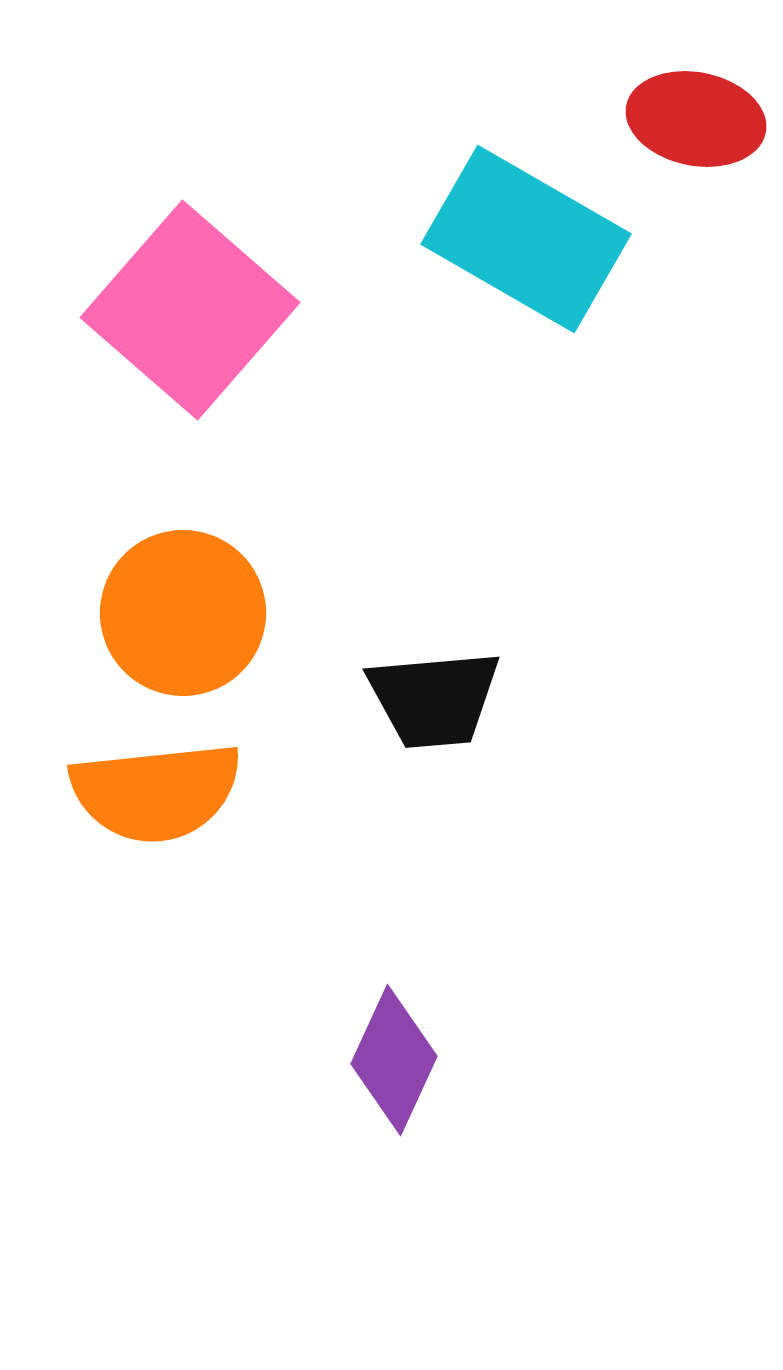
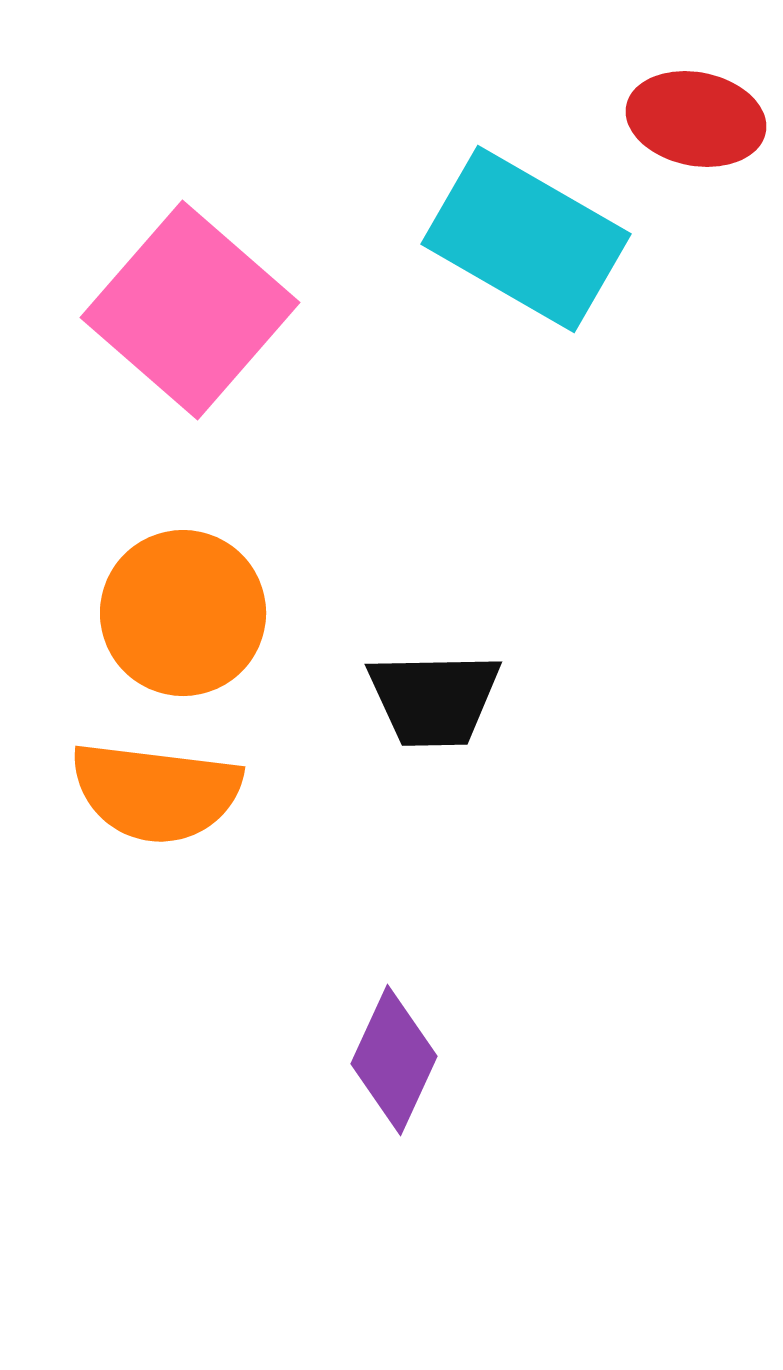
black trapezoid: rotated 4 degrees clockwise
orange semicircle: rotated 13 degrees clockwise
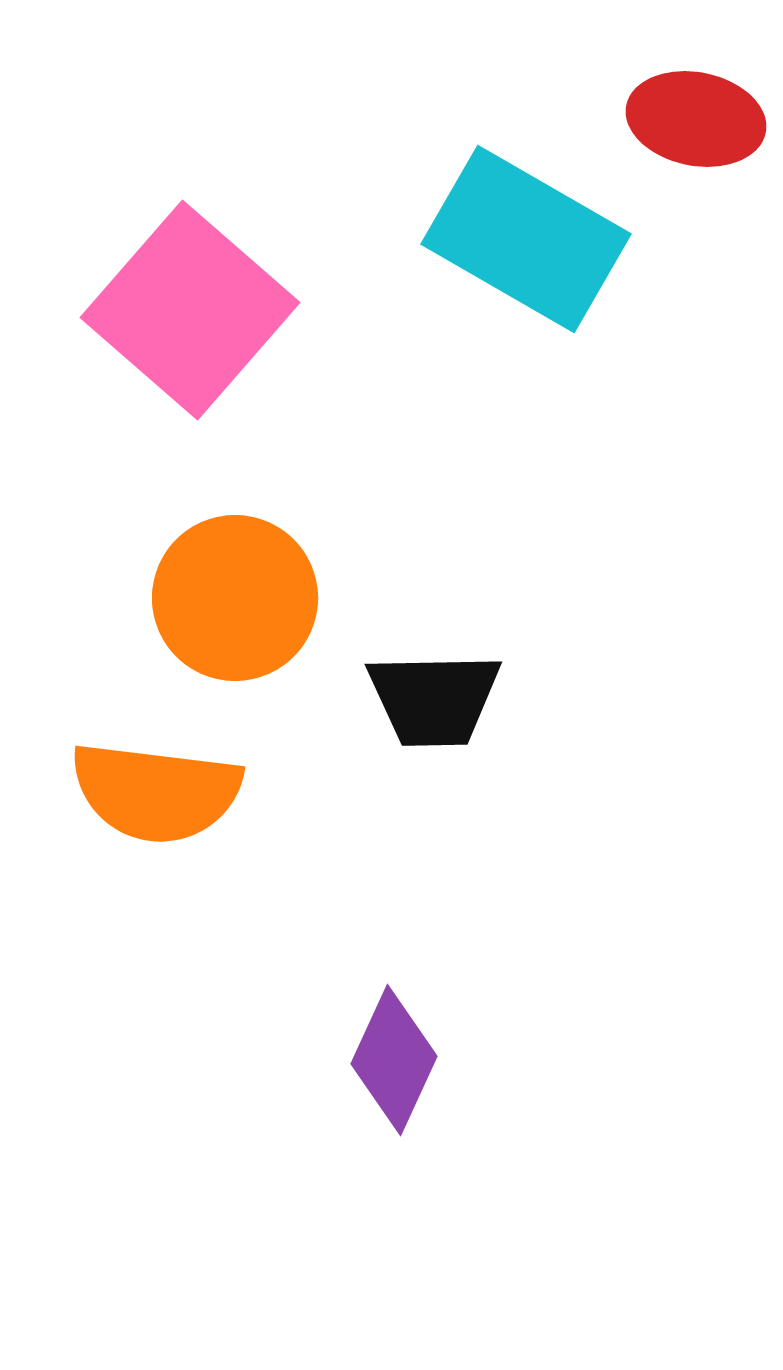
orange circle: moved 52 px right, 15 px up
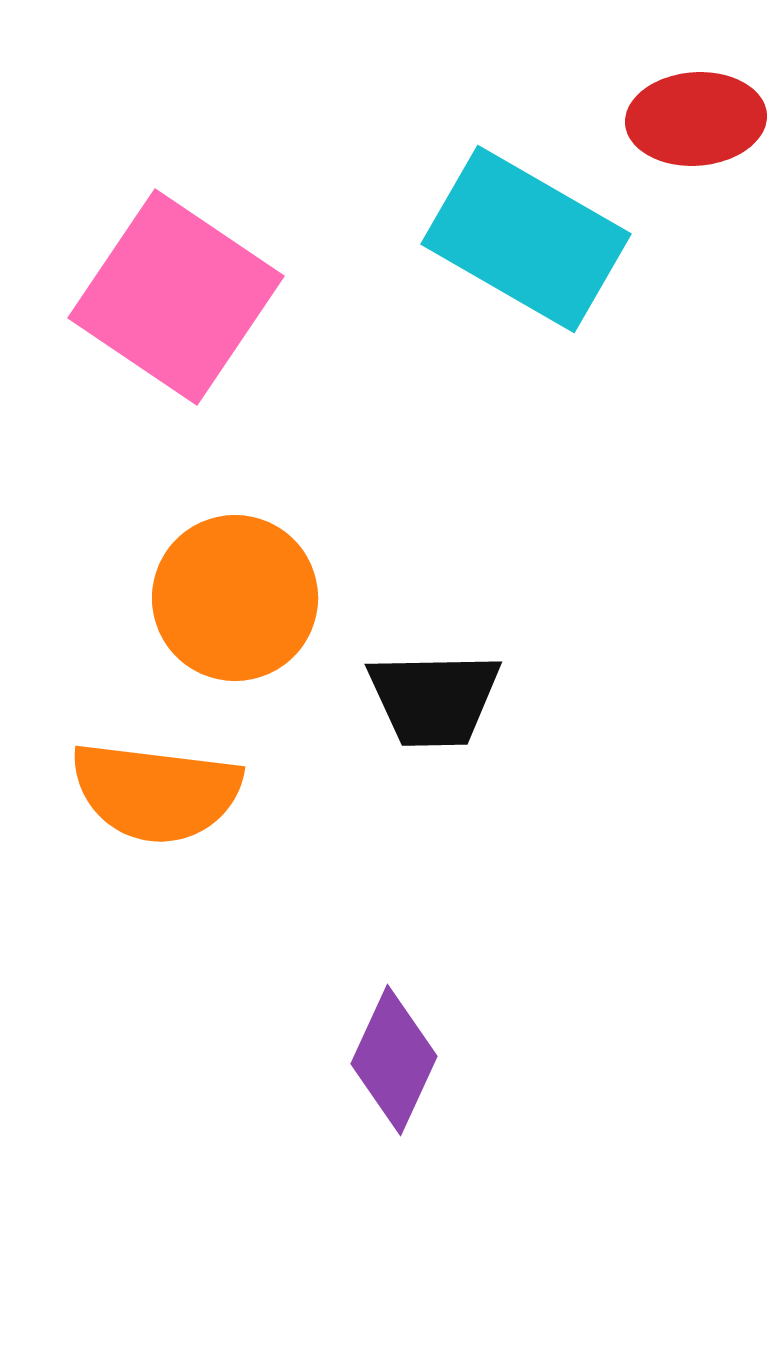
red ellipse: rotated 15 degrees counterclockwise
pink square: moved 14 px left, 13 px up; rotated 7 degrees counterclockwise
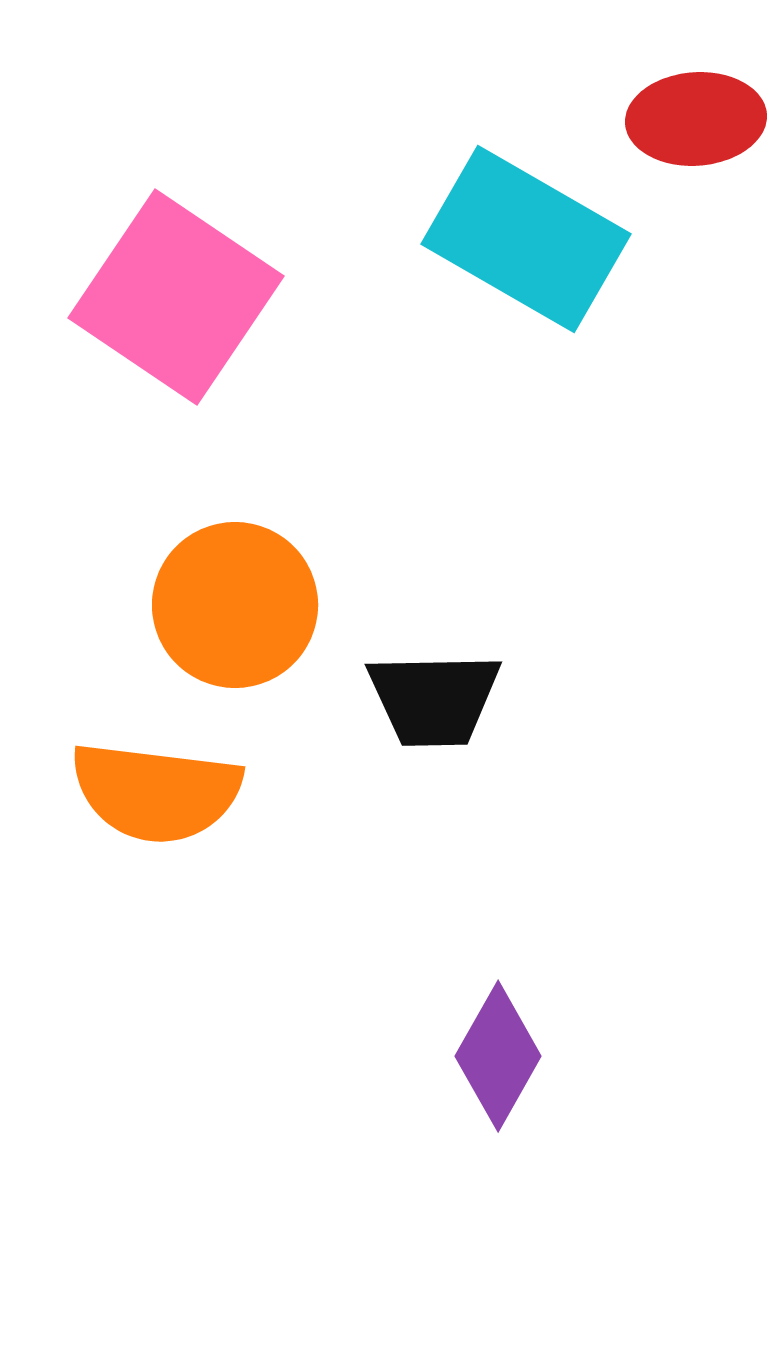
orange circle: moved 7 px down
purple diamond: moved 104 px right, 4 px up; rotated 5 degrees clockwise
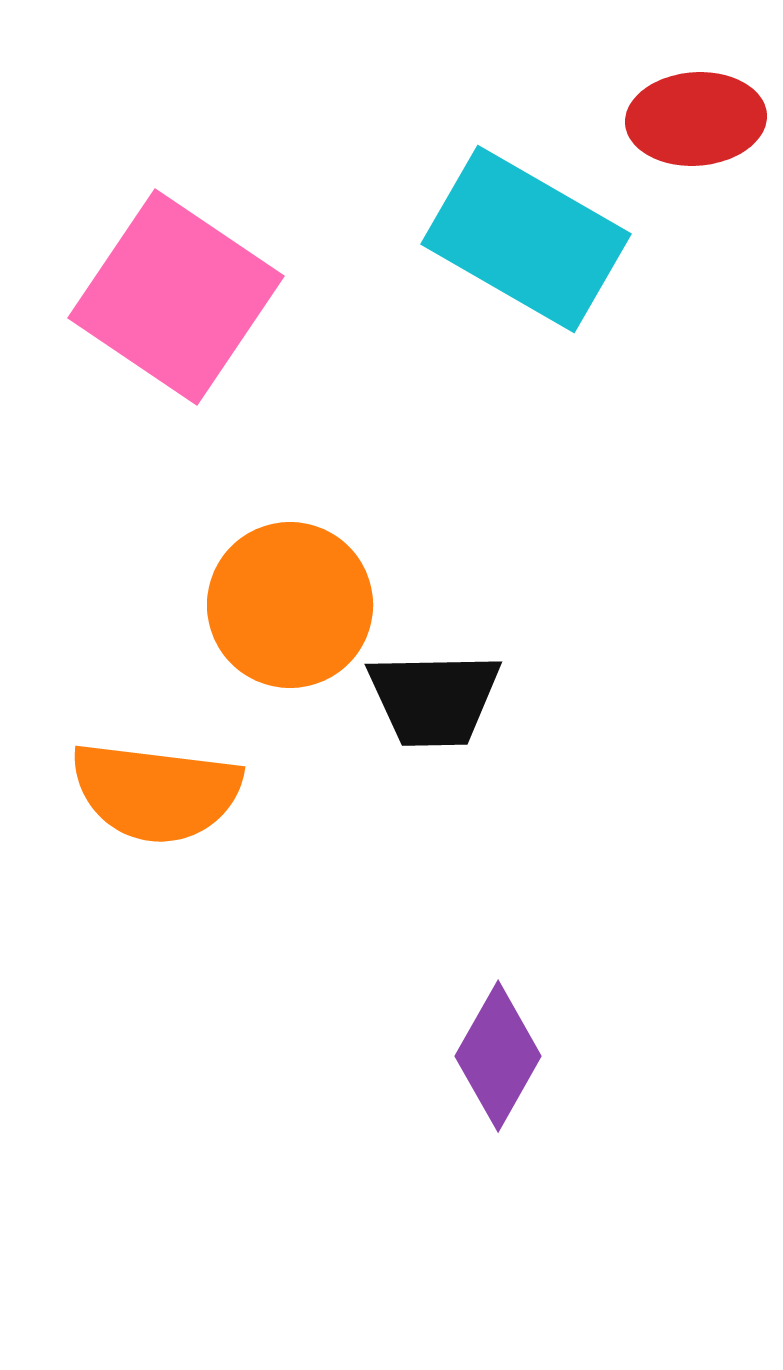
orange circle: moved 55 px right
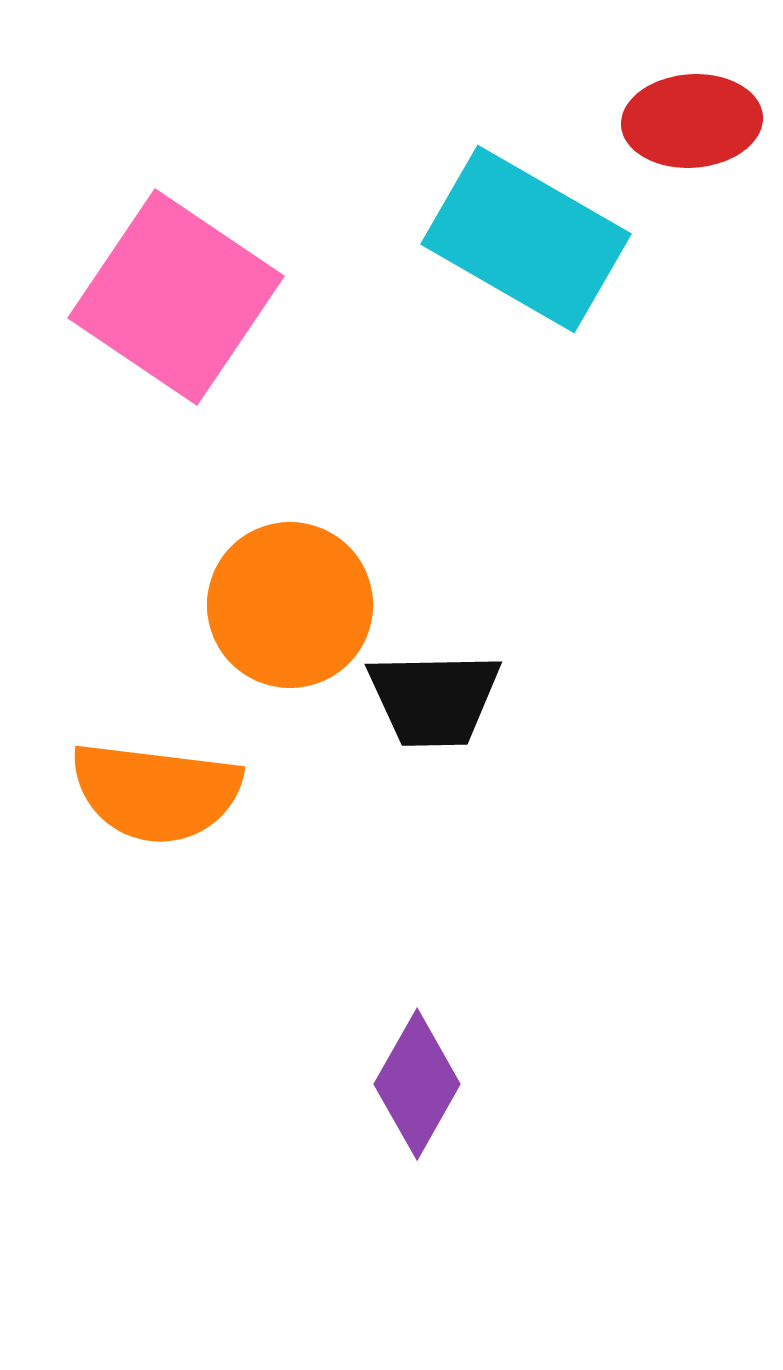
red ellipse: moved 4 px left, 2 px down
purple diamond: moved 81 px left, 28 px down
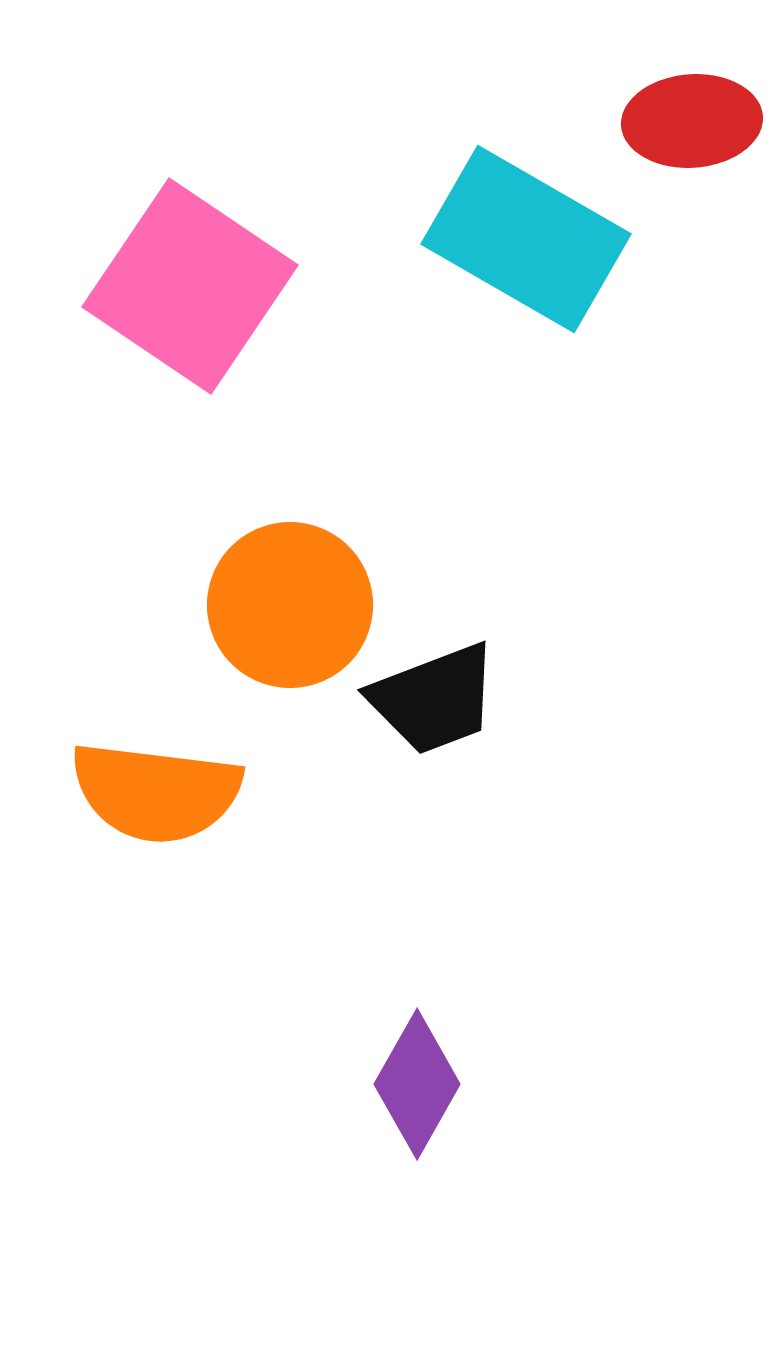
pink square: moved 14 px right, 11 px up
black trapezoid: rotated 20 degrees counterclockwise
